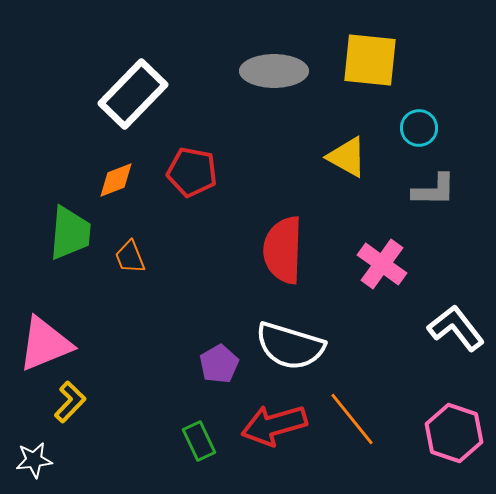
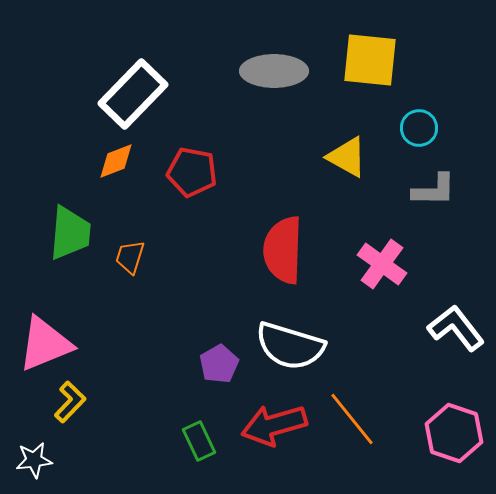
orange diamond: moved 19 px up
orange trapezoid: rotated 39 degrees clockwise
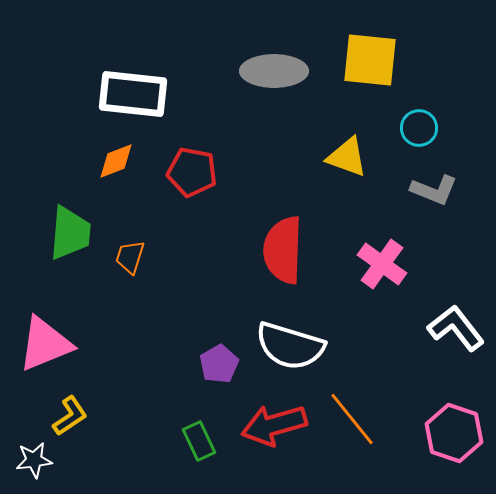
white rectangle: rotated 52 degrees clockwise
yellow triangle: rotated 9 degrees counterclockwise
gray L-shape: rotated 21 degrees clockwise
yellow L-shape: moved 14 px down; rotated 12 degrees clockwise
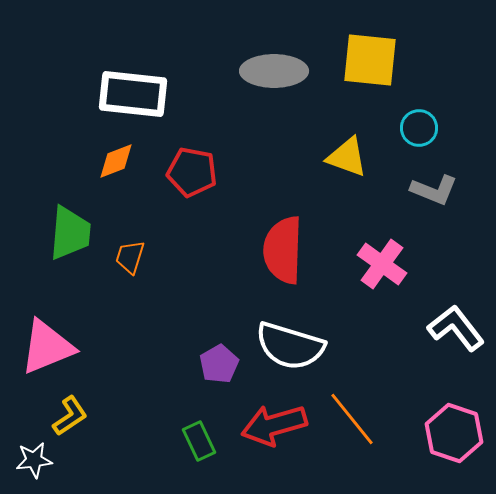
pink triangle: moved 2 px right, 3 px down
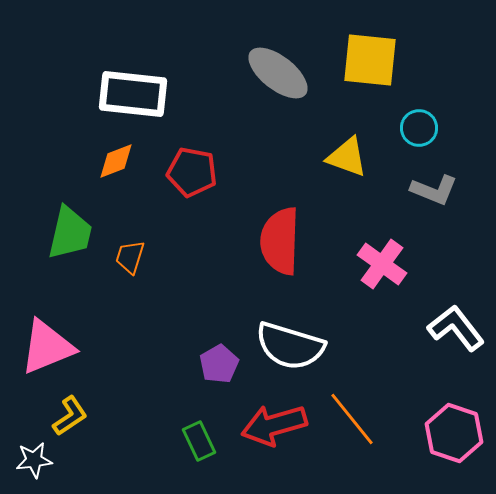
gray ellipse: moved 4 px right, 2 px down; rotated 38 degrees clockwise
green trapezoid: rotated 8 degrees clockwise
red semicircle: moved 3 px left, 9 px up
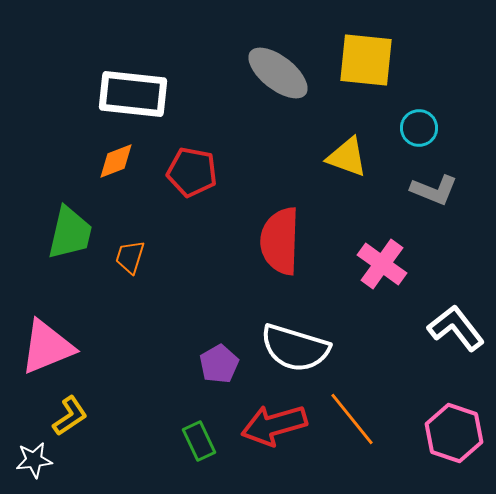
yellow square: moved 4 px left
white semicircle: moved 5 px right, 2 px down
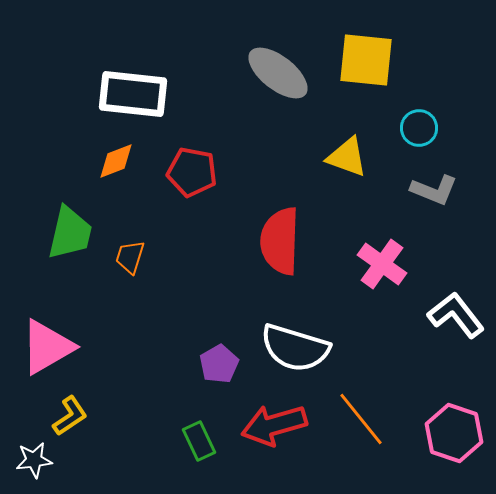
white L-shape: moved 13 px up
pink triangle: rotated 8 degrees counterclockwise
orange line: moved 9 px right
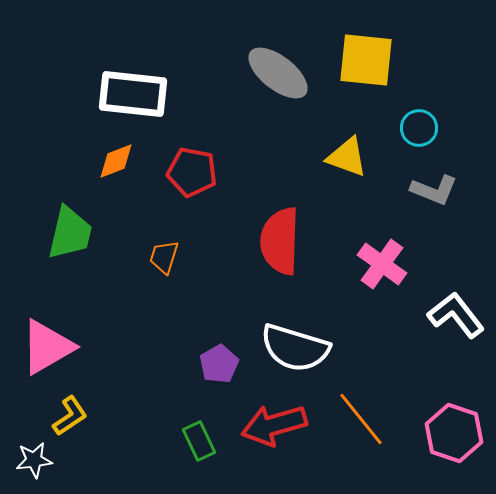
orange trapezoid: moved 34 px right
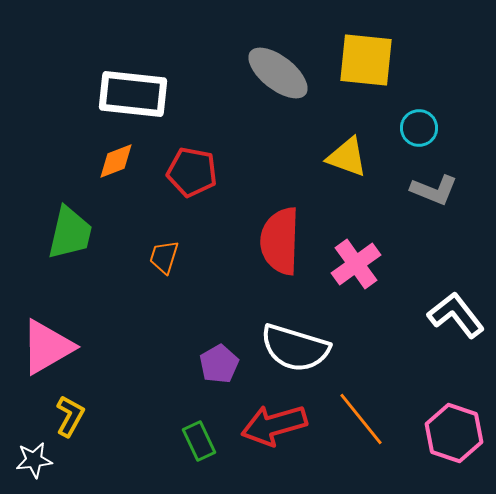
pink cross: moved 26 px left; rotated 18 degrees clockwise
yellow L-shape: rotated 27 degrees counterclockwise
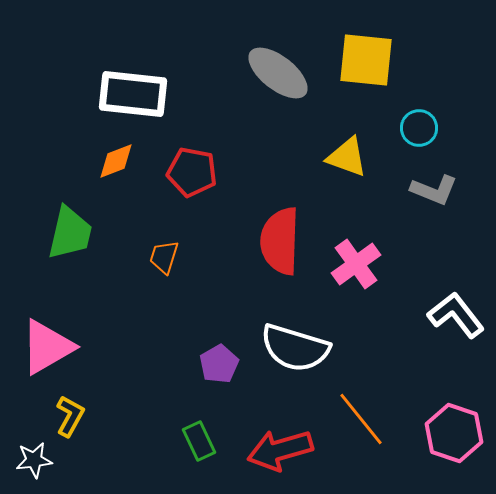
red arrow: moved 6 px right, 25 px down
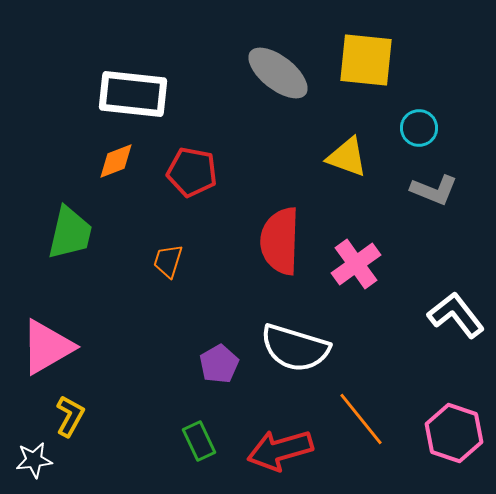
orange trapezoid: moved 4 px right, 4 px down
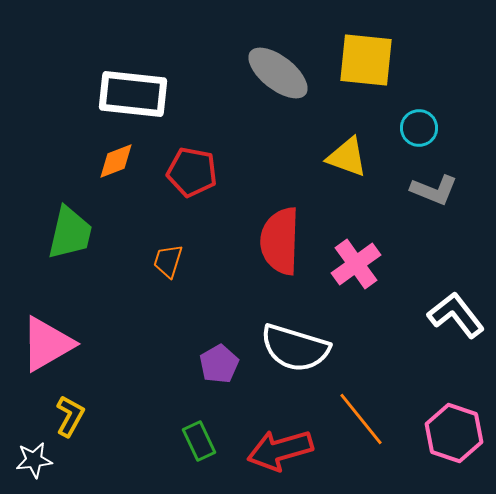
pink triangle: moved 3 px up
